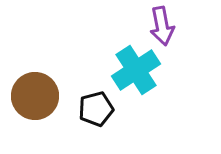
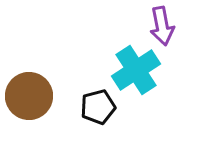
brown circle: moved 6 px left
black pentagon: moved 2 px right, 2 px up
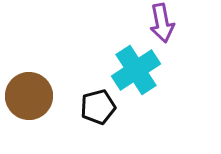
purple arrow: moved 3 px up
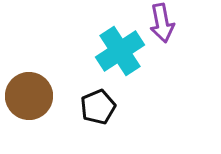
cyan cross: moved 16 px left, 19 px up
black pentagon: rotated 8 degrees counterclockwise
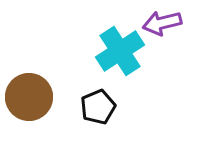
purple arrow: rotated 87 degrees clockwise
brown circle: moved 1 px down
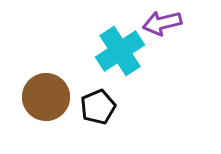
brown circle: moved 17 px right
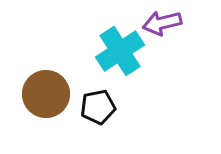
brown circle: moved 3 px up
black pentagon: rotated 12 degrees clockwise
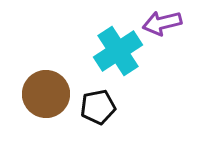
cyan cross: moved 2 px left
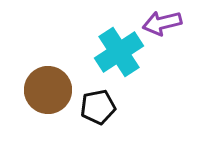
cyan cross: moved 1 px right, 1 px down
brown circle: moved 2 px right, 4 px up
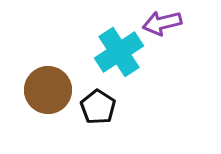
black pentagon: rotated 28 degrees counterclockwise
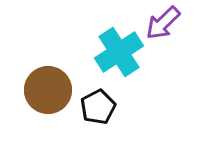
purple arrow: moved 1 px right; rotated 30 degrees counterclockwise
black pentagon: rotated 12 degrees clockwise
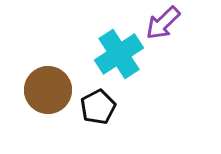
cyan cross: moved 2 px down
